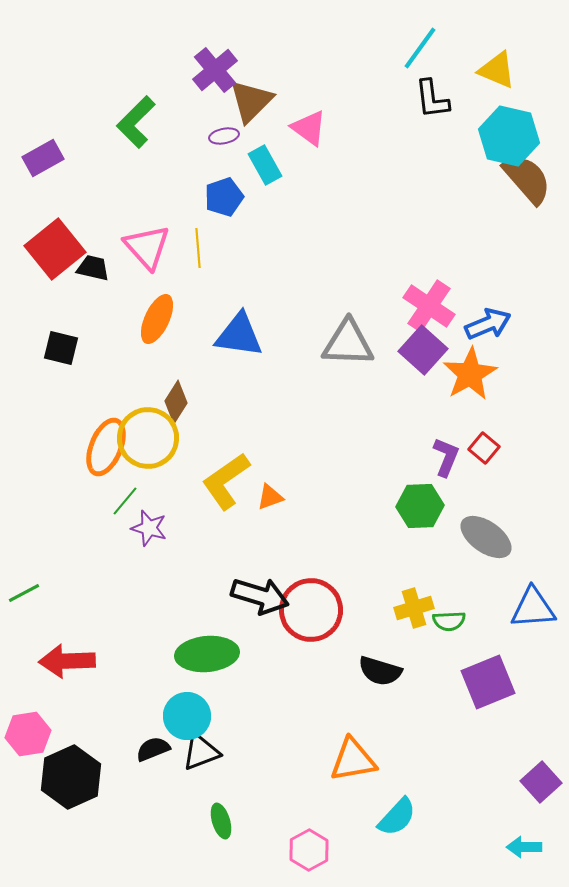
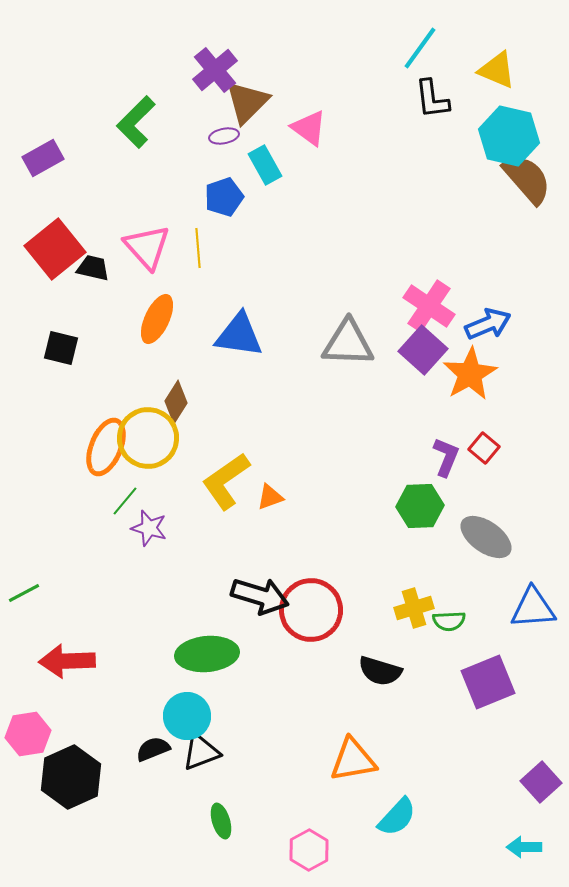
brown triangle at (251, 101): moved 4 px left, 1 px down
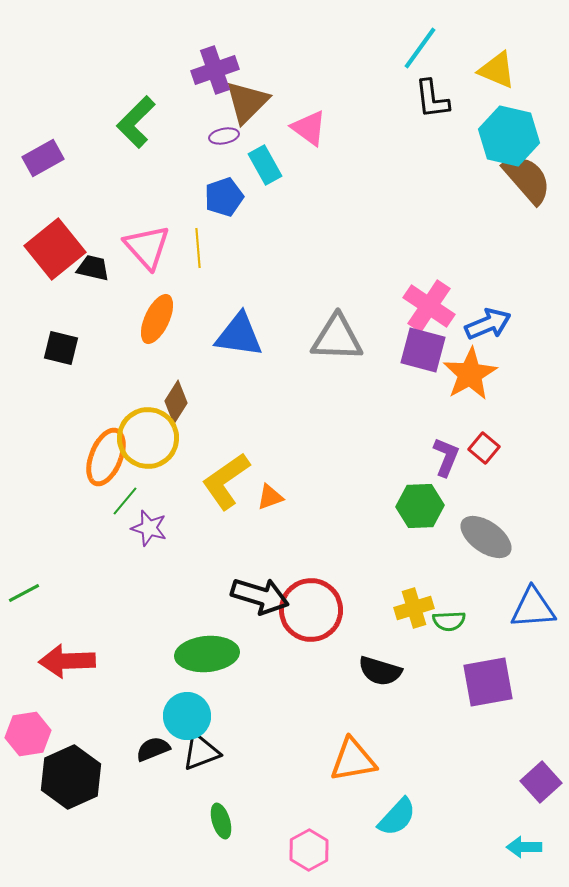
purple cross at (215, 70): rotated 21 degrees clockwise
gray triangle at (348, 343): moved 11 px left, 5 px up
purple square at (423, 350): rotated 27 degrees counterclockwise
orange ellipse at (106, 447): moved 10 px down
purple square at (488, 682): rotated 12 degrees clockwise
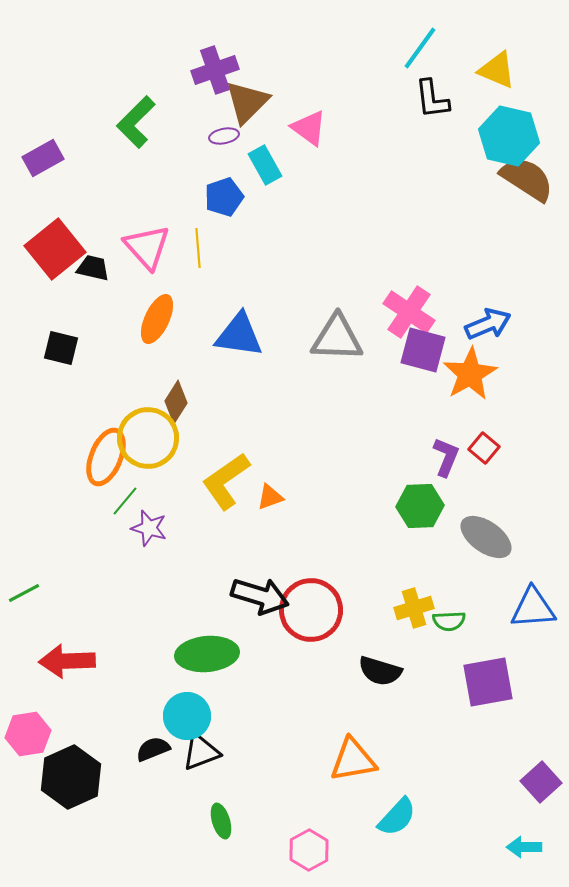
brown semicircle at (527, 179): rotated 16 degrees counterclockwise
pink cross at (429, 306): moved 20 px left, 6 px down
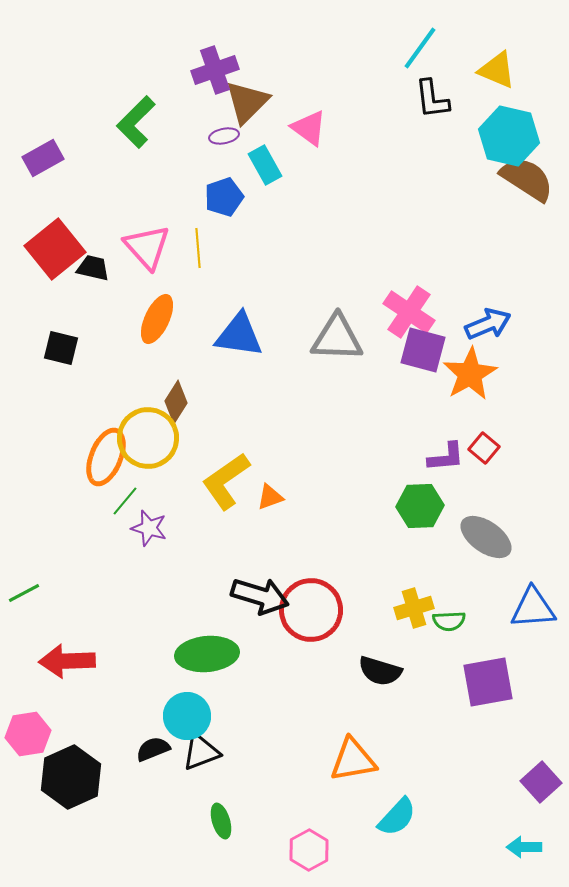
purple L-shape at (446, 457): rotated 63 degrees clockwise
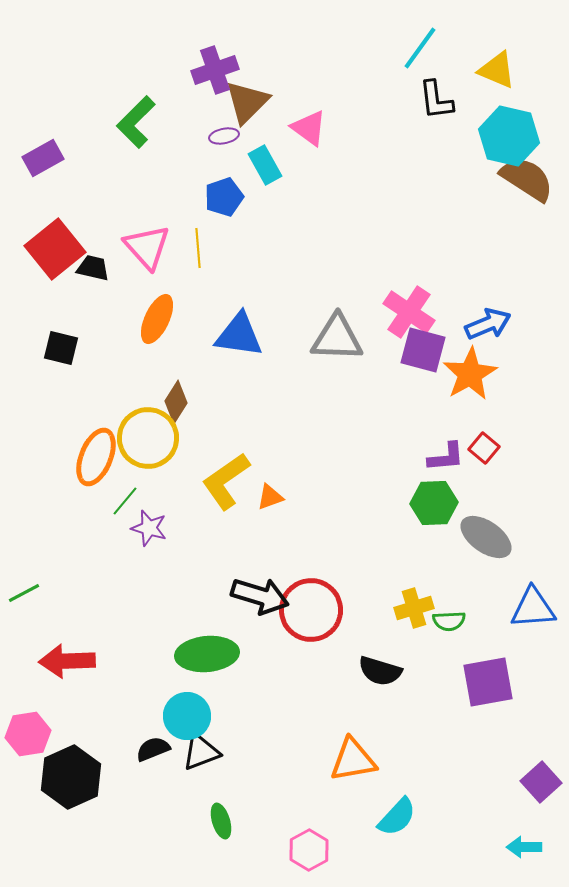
black L-shape at (432, 99): moved 4 px right, 1 px down
orange ellipse at (106, 457): moved 10 px left
green hexagon at (420, 506): moved 14 px right, 3 px up
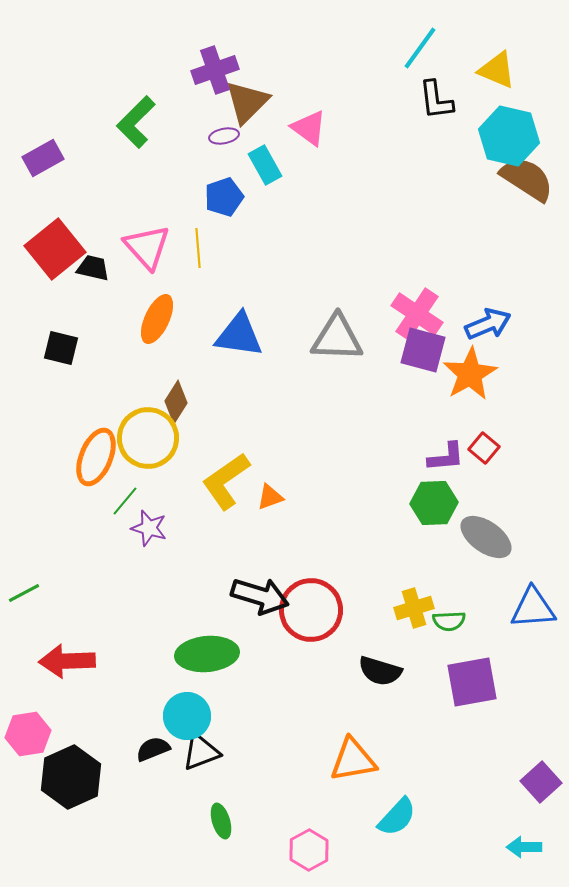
pink cross at (409, 312): moved 8 px right, 2 px down
purple square at (488, 682): moved 16 px left
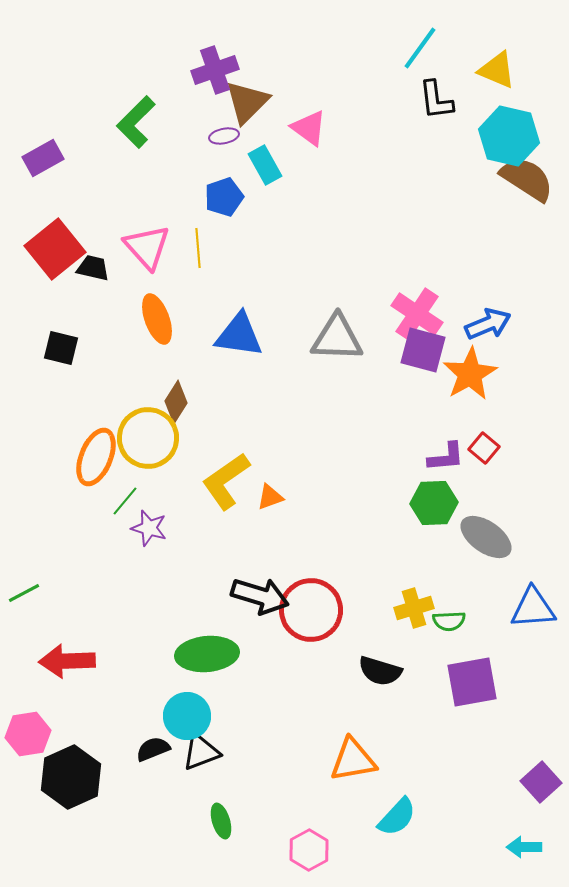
orange ellipse at (157, 319): rotated 45 degrees counterclockwise
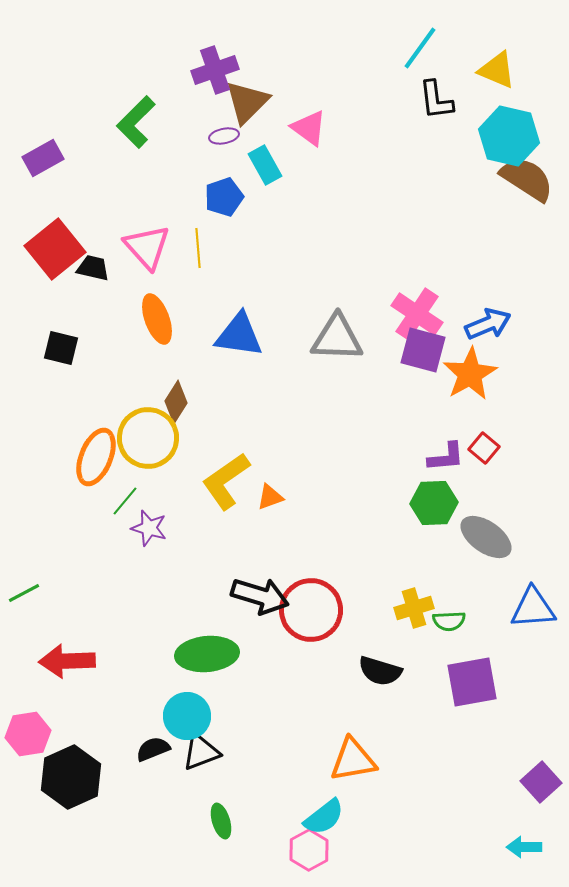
cyan semicircle at (397, 817): moved 73 px left; rotated 9 degrees clockwise
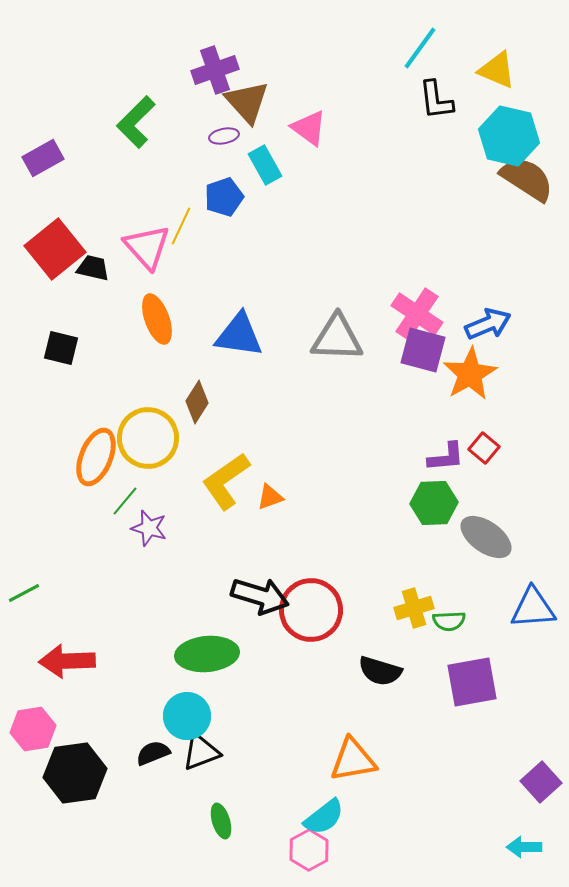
brown triangle at (247, 102): rotated 27 degrees counterclockwise
yellow line at (198, 248): moved 17 px left, 22 px up; rotated 30 degrees clockwise
brown diamond at (176, 402): moved 21 px right
pink hexagon at (28, 734): moved 5 px right, 5 px up
black semicircle at (153, 749): moved 4 px down
black hexagon at (71, 777): moved 4 px right, 4 px up; rotated 16 degrees clockwise
